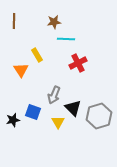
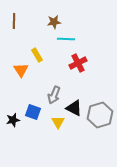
black triangle: moved 1 px right; rotated 18 degrees counterclockwise
gray hexagon: moved 1 px right, 1 px up
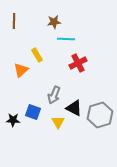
orange triangle: rotated 21 degrees clockwise
black star: rotated 16 degrees clockwise
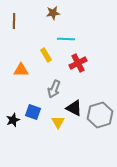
brown star: moved 1 px left, 9 px up
yellow rectangle: moved 9 px right
orange triangle: rotated 42 degrees clockwise
gray arrow: moved 6 px up
black star: rotated 24 degrees counterclockwise
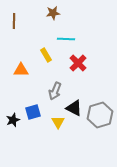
red cross: rotated 18 degrees counterclockwise
gray arrow: moved 1 px right, 2 px down
blue square: rotated 35 degrees counterclockwise
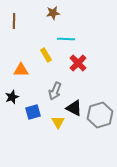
black star: moved 1 px left, 23 px up
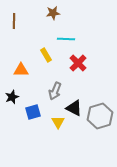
gray hexagon: moved 1 px down
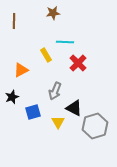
cyan line: moved 1 px left, 3 px down
orange triangle: rotated 28 degrees counterclockwise
gray hexagon: moved 5 px left, 10 px down
